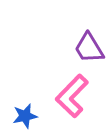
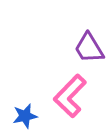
pink L-shape: moved 2 px left
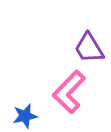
pink L-shape: moved 1 px left, 4 px up
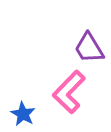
blue star: moved 2 px left, 2 px up; rotated 30 degrees counterclockwise
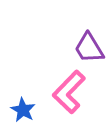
blue star: moved 4 px up
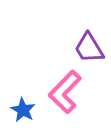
pink L-shape: moved 4 px left
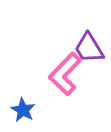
pink L-shape: moved 18 px up
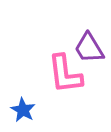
pink L-shape: rotated 51 degrees counterclockwise
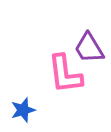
blue star: rotated 25 degrees clockwise
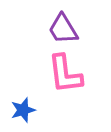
purple trapezoid: moved 26 px left, 19 px up
